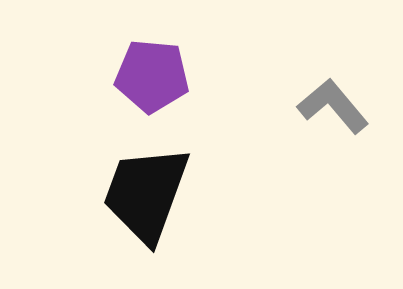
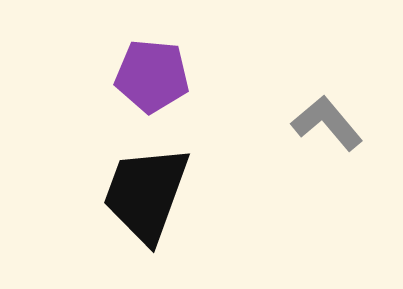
gray L-shape: moved 6 px left, 17 px down
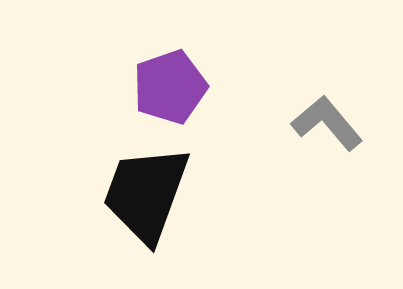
purple pentagon: moved 18 px right, 11 px down; rotated 24 degrees counterclockwise
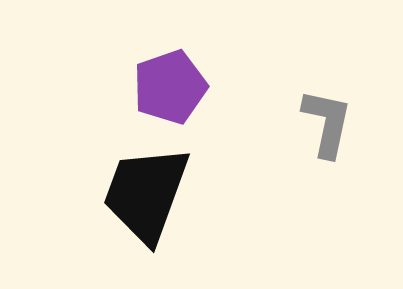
gray L-shape: rotated 52 degrees clockwise
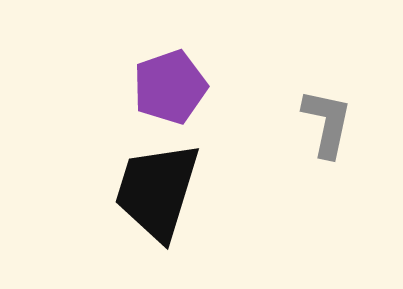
black trapezoid: moved 11 px right, 3 px up; rotated 3 degrees counterclockwise
